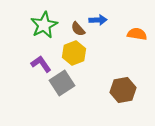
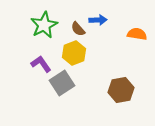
brown hexagon: moved 2 px left
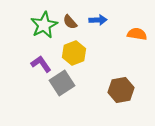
brown semicircle: moved 8 px left, 7 px up
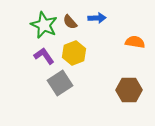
blue arrow: moved 1 px left, 2 px up
green star: rotated 20 degrees counterclockwise
orange semicircle: moved 2 px left, 8 px down
purple L-shape: moved 3 px right, 8 px up
gray square: moved 2 px left
brown hexagon: moved 8 px right; rotated 10 degrees clockwise
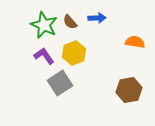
brown hexagon: rotated 10 degrees counterclockwise
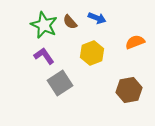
blue arrow: rotated 24 degrees clockwise
orange semicircle: rotated 30 degrees counterclockwise
yellow hexagon: moved 18 px right
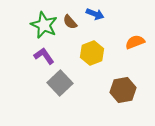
blue arrow: moved 2 px left, 4 px up
gray square: rotated 10 degrees counterclockwise
brown hexagon: moved 6 px left
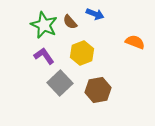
orange semicircle: rotated 42 degrees clockwise
yellow hexagon: moved 10 px left
brown hexagon: moved 25 px left
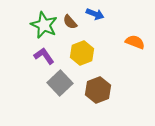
brown hexagon: rotated 10 degrees counterclockwise
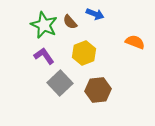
yellow hexagon: moved 2 px right
brown hexagon: rotated 15 degrees clockwise
